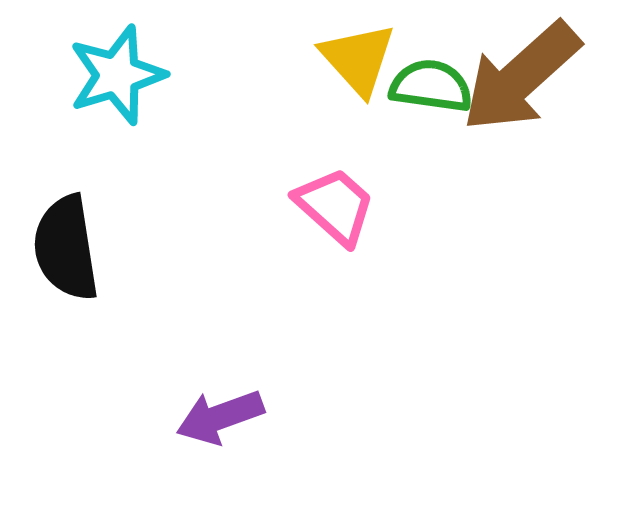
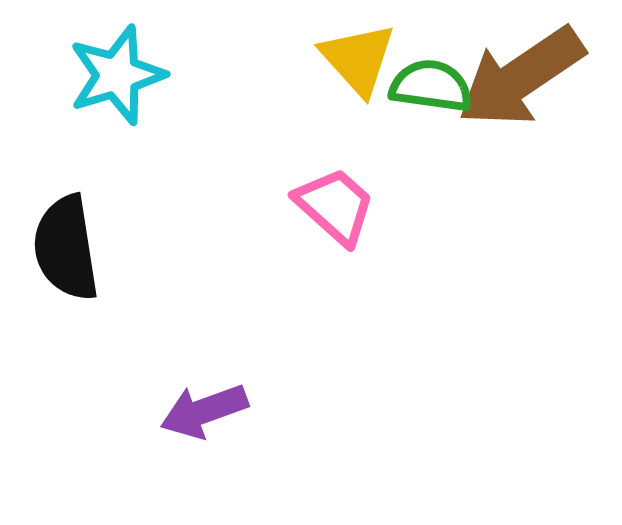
brown arrow: rotated 8 degrees clockwise
purple arrow: moved 16 px left, 6 px up
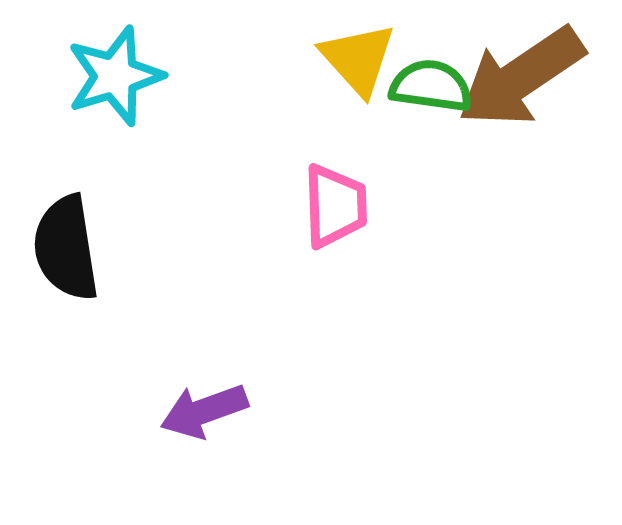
cyan star: moved 2 px left, 1 px down
pink trapezoid: rotated 46 degrees clockwise
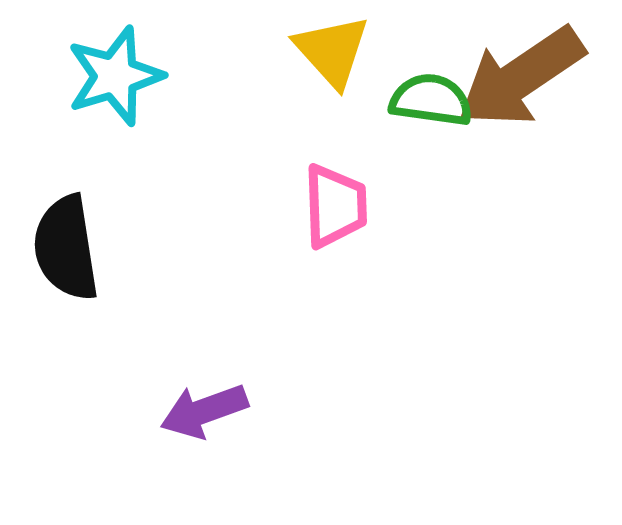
yellow triangle: moved 26 px left, 8 px up
green semicircle: moved 14 px down
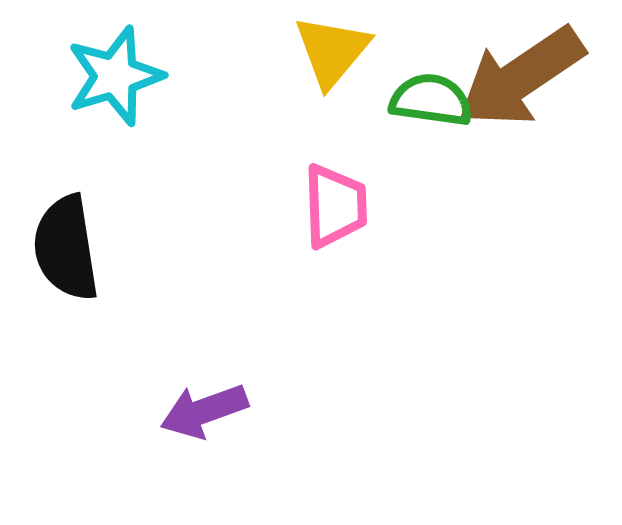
yellow triangle: rotated 22 degrees clockwise
